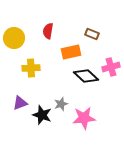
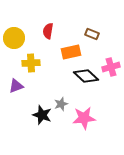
yellow cross: moved 5 px up
purple triangle: moved 4 px left, 17 px up
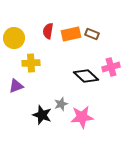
orange rectangle: moved 18 px up
pink star: moved 2 px left, 1 px up
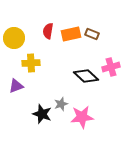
black star: moved 1 px up
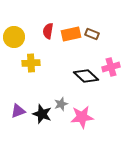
yellow circle: moved 1 px up
purple triangle: moved 2 px right, 25 px down
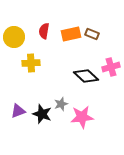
red semicircle: moved 4 px left
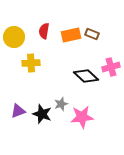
orange rectangle: moved 1 px down
